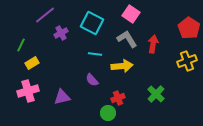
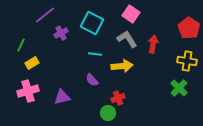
yellow cross: rotated 30 degrees clockwise
green cross: moved 23 px right, 6 px up
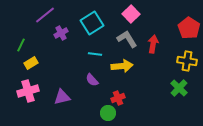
pink square: rotated 12 degrees clockwise
cyan square: rotated 30 degrees clockwise
yellow rectangle: moved 1 px left
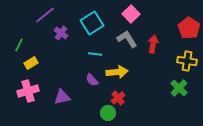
purple cross: rotated 24 degrees counterclockwise
green line: moved 2 px left
yellow arrow: moved 5 px left, 6 px down
red cross: rotated 16 degrees counterclockwise
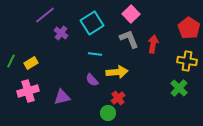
gray L-shape: moved 2 px right; rotated 10 degrees clockwise
green line: moved 8 px left, 16 px down
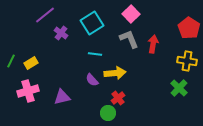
yellow arrow: moved 2 px left, 1 px down
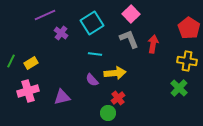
purple line: rotated 15 degrees clockwise
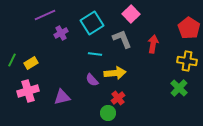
purple cross: rotated 24 degrees clockwise
gray L-shape: moved 7 px left
green line: moved 1 px right, 1 px up
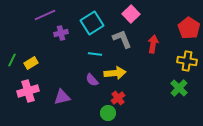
purple cross: rotated 16 degrees clockwise
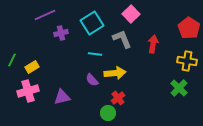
yellow rectangle: moved 1 px right, 4 px down
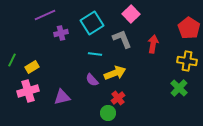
yellow arrow: rotated 15 degrees counterclockwise
